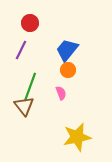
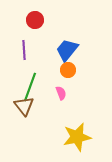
red circle: moved 5 px right, 3 px up
purple line: moved 3 px right; rotated 30 degrees counterclockwise
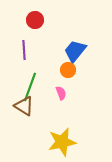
blue trapezoid: moved 8 px right, 1 px down
brown triangle: rotated 20 degrees counterclockwise
yellow star: moved 15 px left, 5 px down
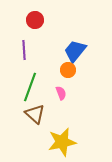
brown triangle: moved 11 px right, 8 px down; rotated 10 degrees clockwise
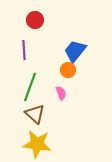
yellow star: moved 25 px left, 2 px down; rotated 20 degrees clockwise
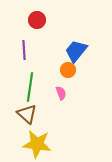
red circle: moved 2 px right
blue trapezoid: moved 1 px right
green line: rotated 12 degrees counterclockwise
brown triangle: moved 8 px left
